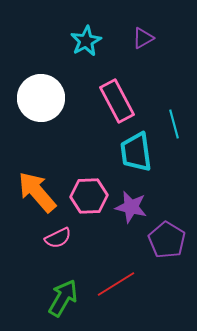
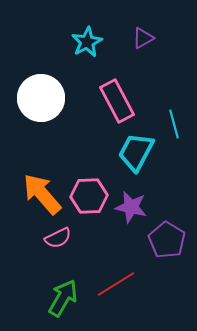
cyan star: moved 1 px right, 1 px down
cyan trapezoid: rotated 36 degrees clockwise
orange arrow: moved 5 px right, 2 px down
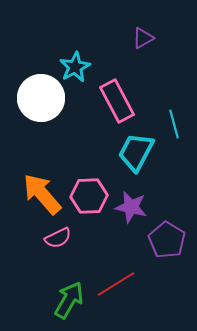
cyan star: moved 12 px left, 25 px down
green arrow: moved 6 px right, 2 px down
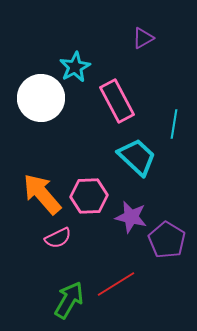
cyan line: rotated 24 degrees clockwise
cyan trapezoid: moved 1 px right, 5 px down; rotated 105 degrees clockwise
purple star: moved 10 px down
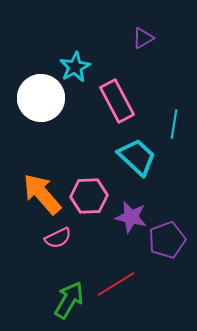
purple pentagon: rotated 21 degrees clockwise
